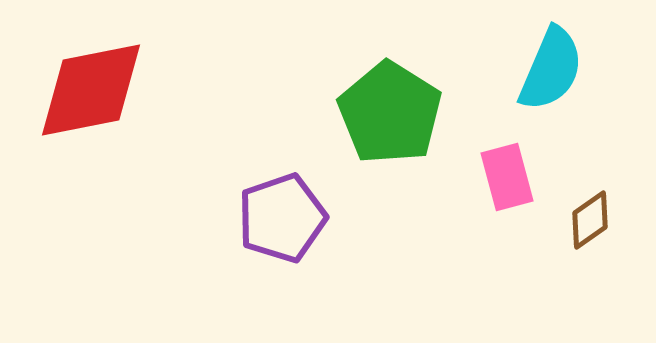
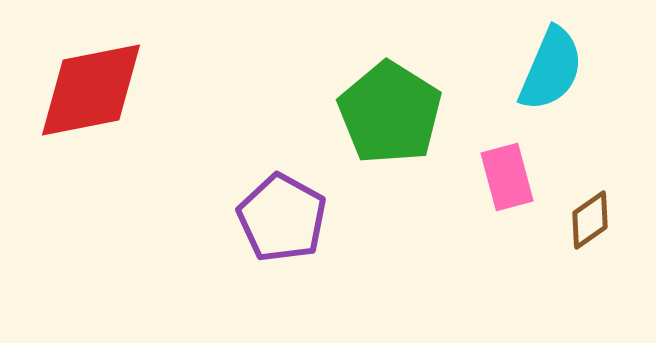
purple pentagon: rotated 24 degrees counterclockwise
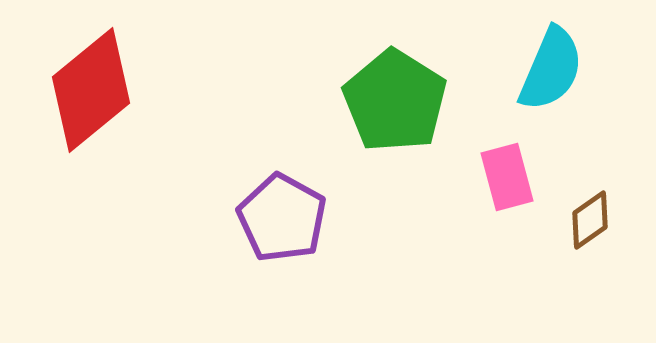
red diamond: rotated 28 degrees counterclockwise
green pentagon: moved 5 px right, 12 px up
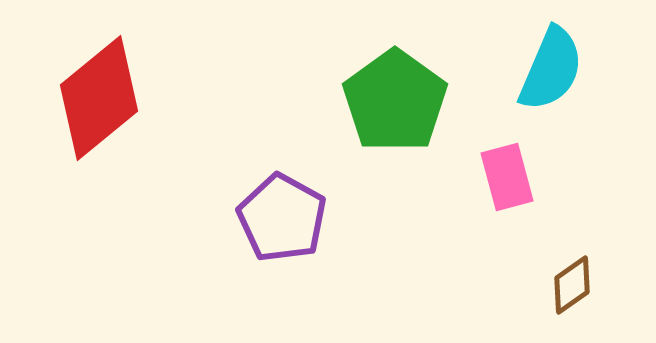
red diamond: moved 8 px right, 8 px down
green pentagon: rotated 4 degrees clockwise
brown diamond: moved 18 px left, 65 px down
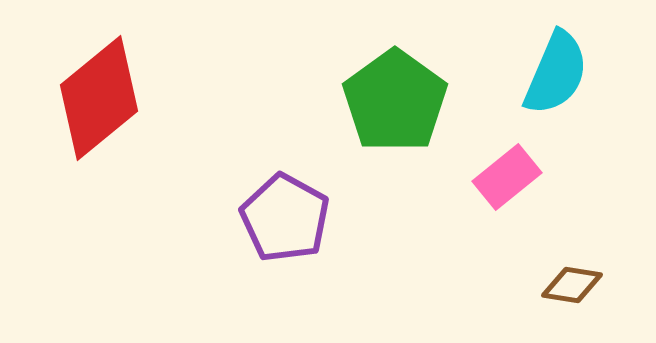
cyan semicircle: moved 5 px right, 4 px down
pink rectangle: rotated 66 degrees clockwise
purple pentagon: moved 3 px right
brown diamond: rotated 44 degrees clockwise
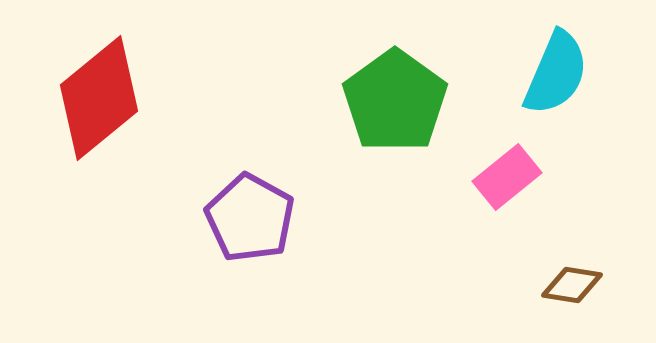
purple pentagon: moved 35 px left
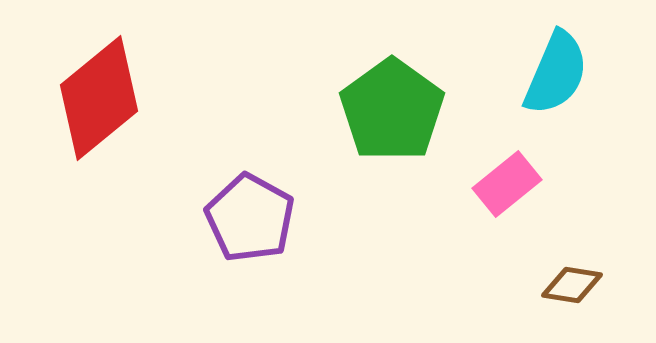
green pentagon: moved 3 px left, 9 px down
pink rectangle: moved 7 px down
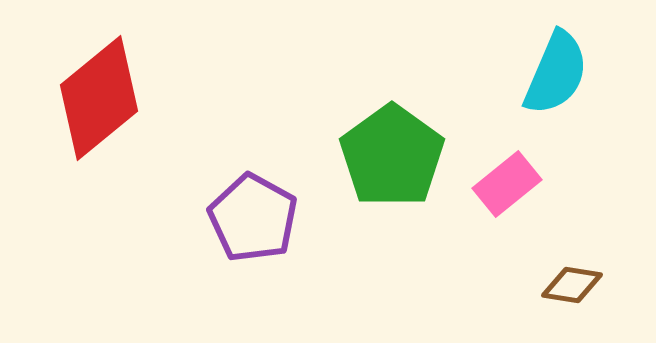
green pentagon: moved 46 px down
purple pentagon: moved 3 px right
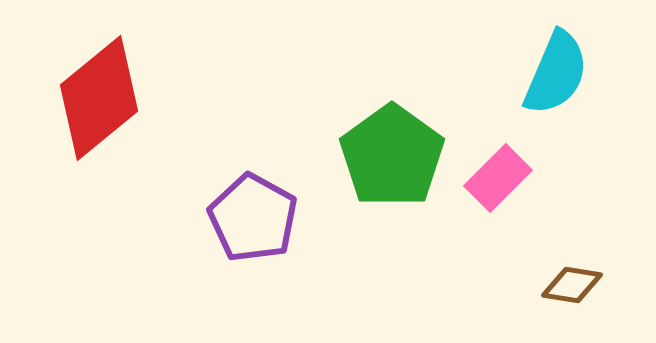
pink rectangle: moved 9 px left, 6 px up; rotated 6 degrees counterclockwise
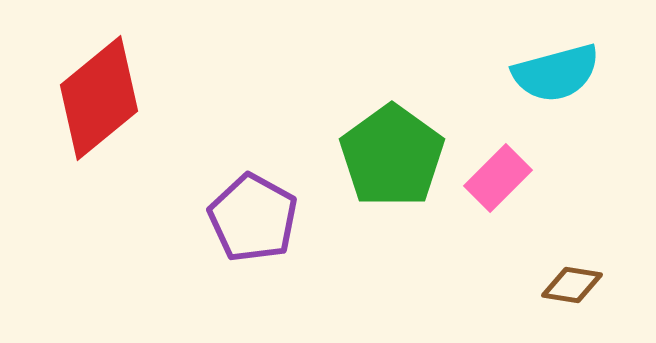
cyan semicircle: rotated 52 degrees clockwise
